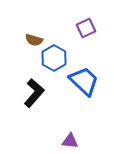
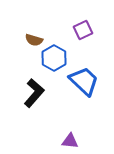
purple square: moved 3 px left, 2 px down
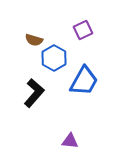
blue trapezoid: rotated 76 degrees clockwise
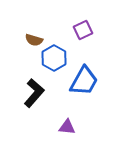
purple triangle: moved 3 px left, 14 px up
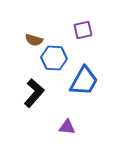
purple square: rotated 12 degrees clockwise
blue hexagon: rotated 25 degrees counterclockwise
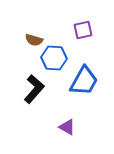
black L-shape: moved 4 px up
purple triangle: rotated 24 degrees clockwise
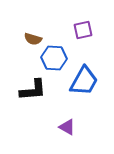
brown semicircle: moved 1 px left, 1 px up
black L-shape: moved 1 px left, 1 px down; rotated 44 degrees clockwise
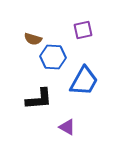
blue hexagon: moved 1 px left, 1 px up
black L-shape: moved 6 px right, 9 px down
